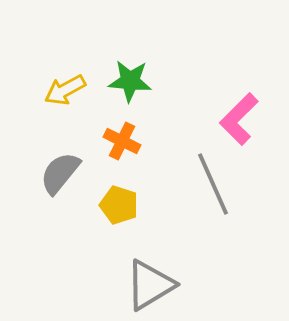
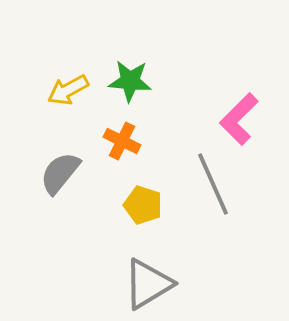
yellow arrow: moved 3 px right
yellow pentagon: moved 24 px right
gray triangle: moved 2 px left, 1 px up
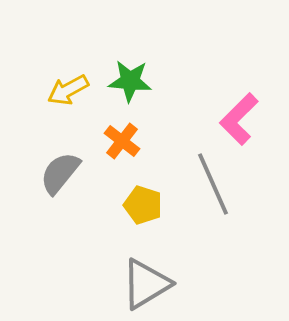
orange cross: rotated 12 degrees clockwise
gray triangle: moved 2 px left
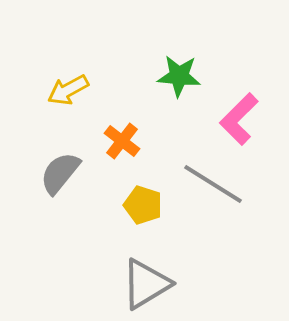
green star: moved 49 px right, 5 px up
gray line: rotated 34 degrees counterclockwise
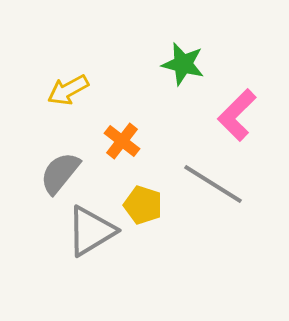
green star: moved 4 px right, 12 px up; rotated 9 degrees clockwise
pink L-shape: moved 2 px left, 4 px up
gray triangle: moved 55 px left, 53 px up
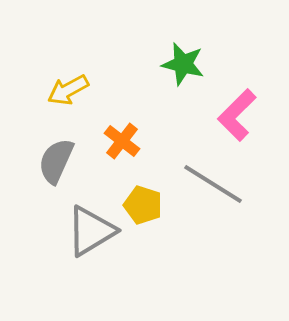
gray semicircle: moved 4 px left, 12 px up; rotated 15 degrees counterclockwise
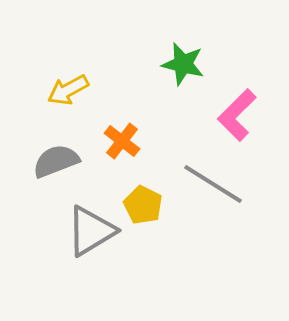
gray semicircle: rotated 45 degrees clockwise
yellow pentagon: rotated 9 degrees clockwise
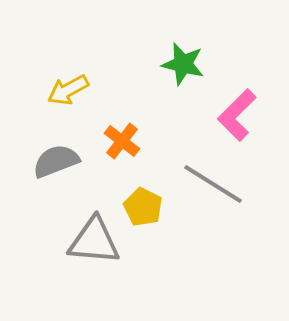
yellow pentagon: moved 2 px down
gray triangle: moved 3 px right, 10 px down; rotated 36 degrees clockwise
